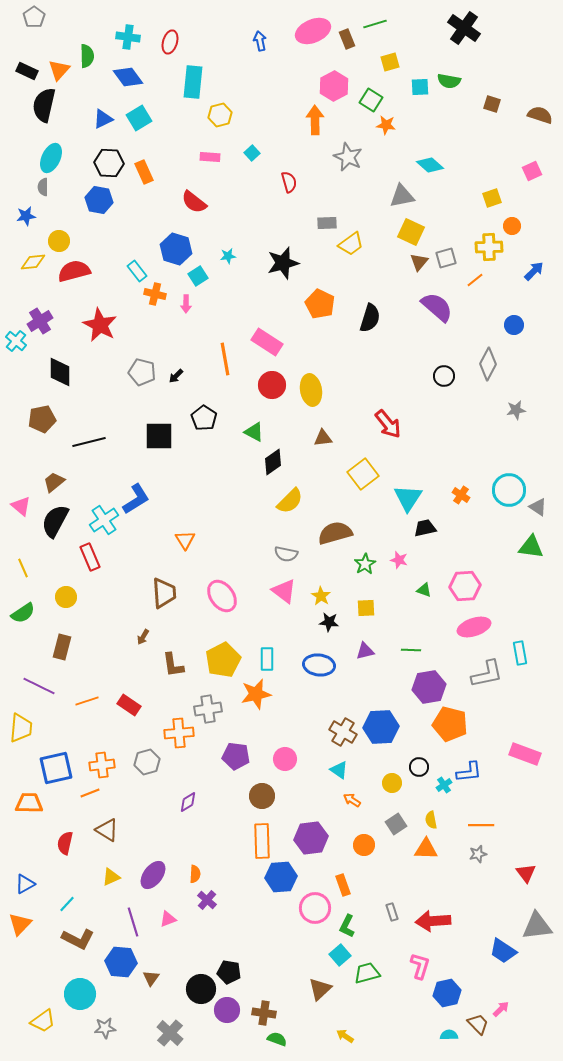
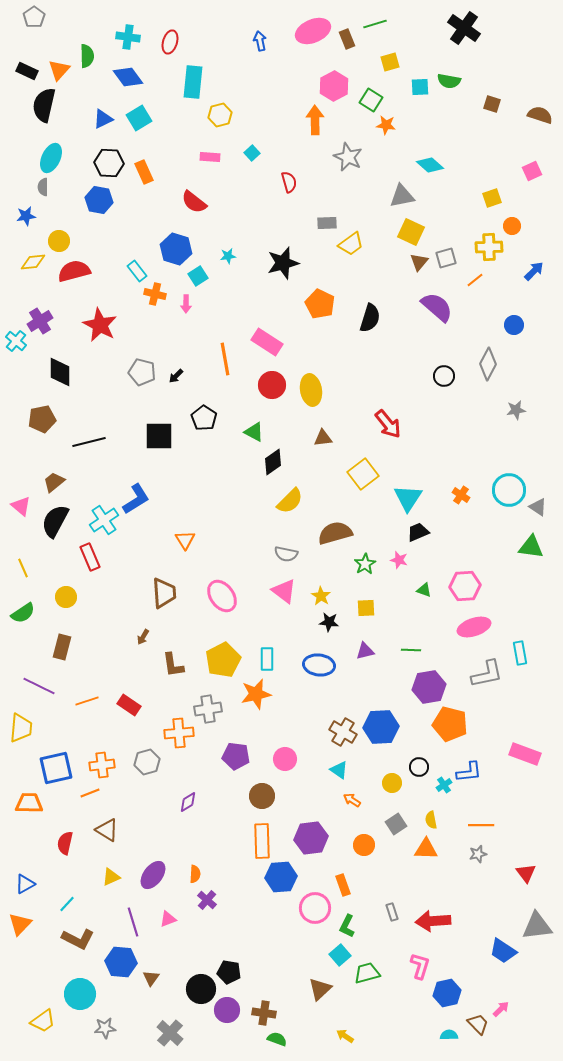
black trapezoid at (425, 528): moved 7 px left, 4 px down; rotated 10 degrees counterclockwise
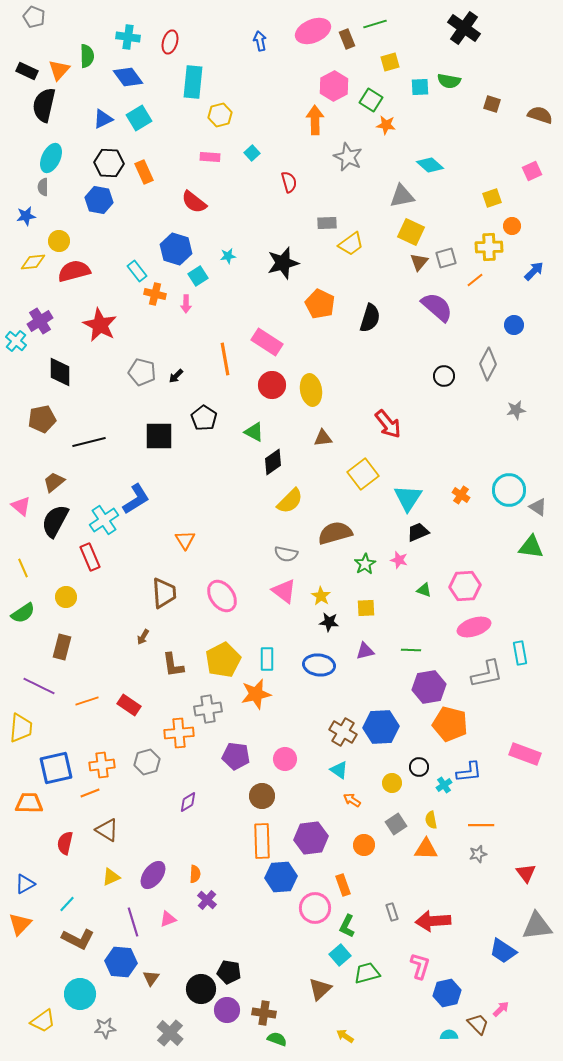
gray pentagon at (34, 17): rotated 15 degrees counterclockwise
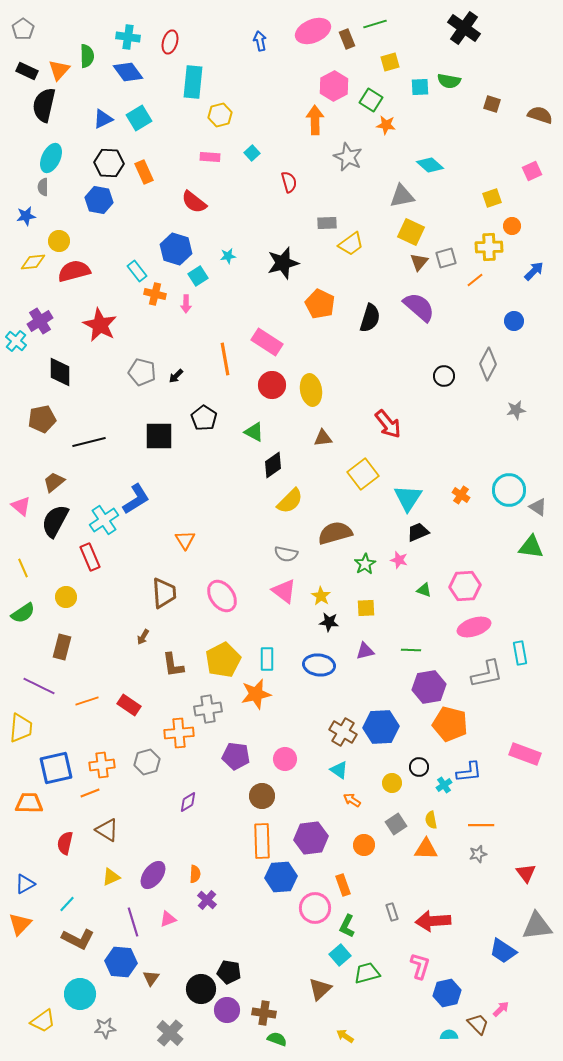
gray pentagon at (34, 17): moved 11 px left, 12 px down; rotated 15 degrees clockwise
blue diamond at (128, 77): moved 5 px up
purple semicircle at (437, 307): moved 18 px left
blue circle at (514, 325): moved 4 px up
black diamond at (273, 462): moved 3 px down
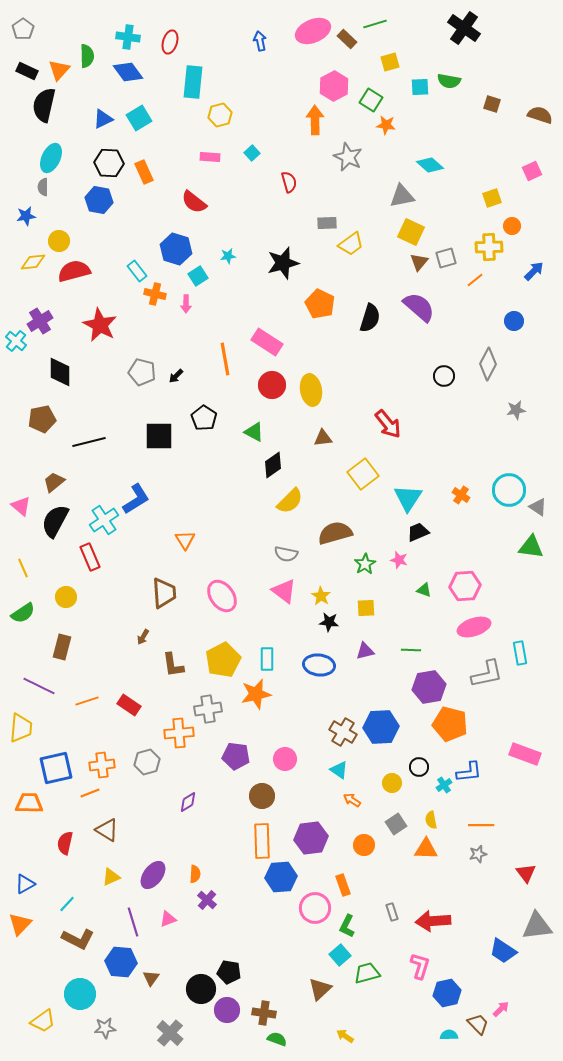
brown rectangle at (347, 39): rotated 24 degrees counterclockwise
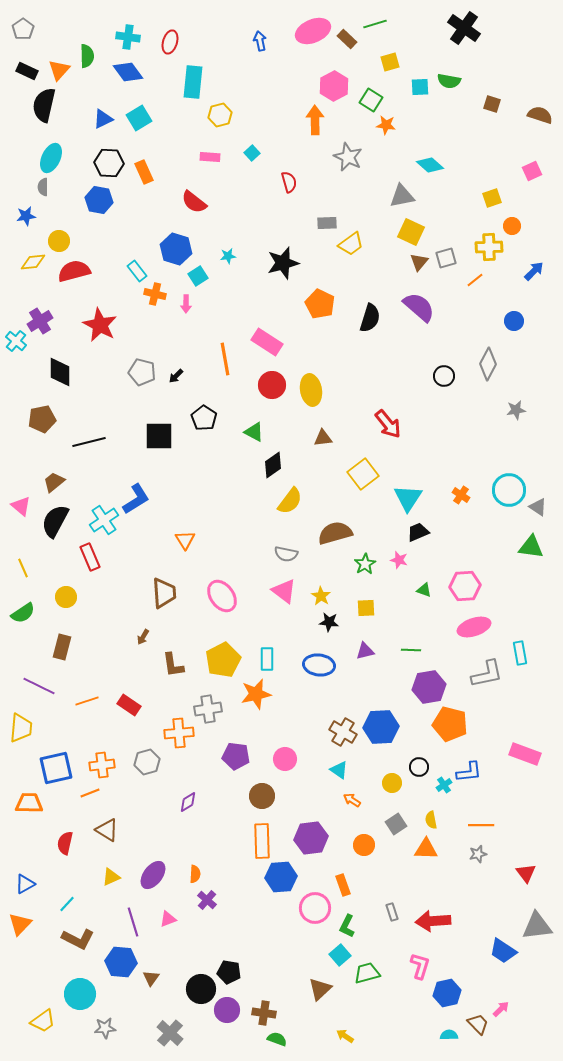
yellow semicircle at (290, 501): rotated 8 degrees counterclockwise
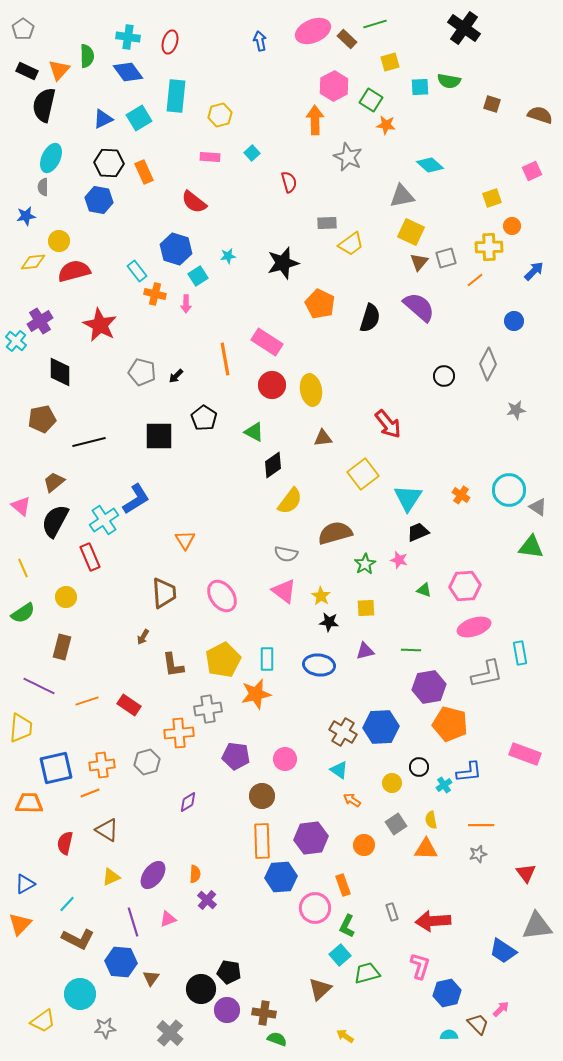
cyan rectangle at (193, 82): moved 17 px left, 14 px down
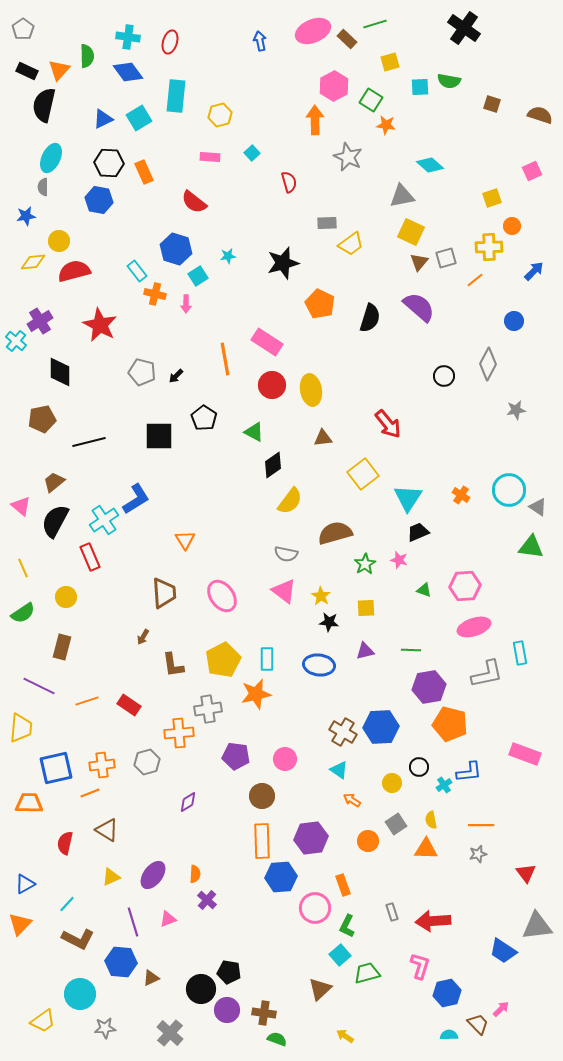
orange circle at (364, 845): moved 4 px right, 4 px up
brown triangle at (151, 978): rotated 30 degrees clockwise
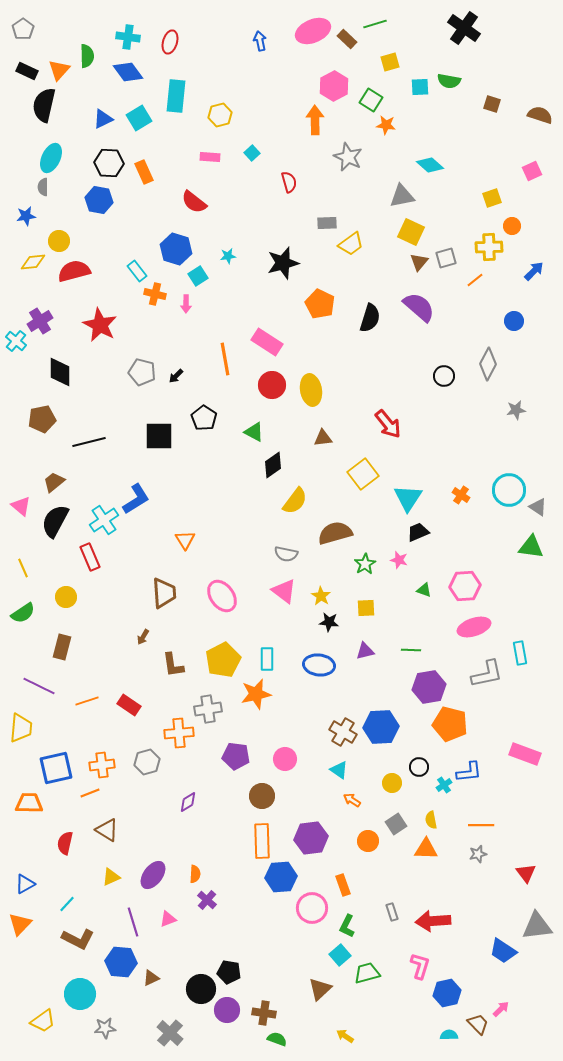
yellow semicircle at (290, 501): moved 5 px right
pink circle at (315, 908): moved 3 px left
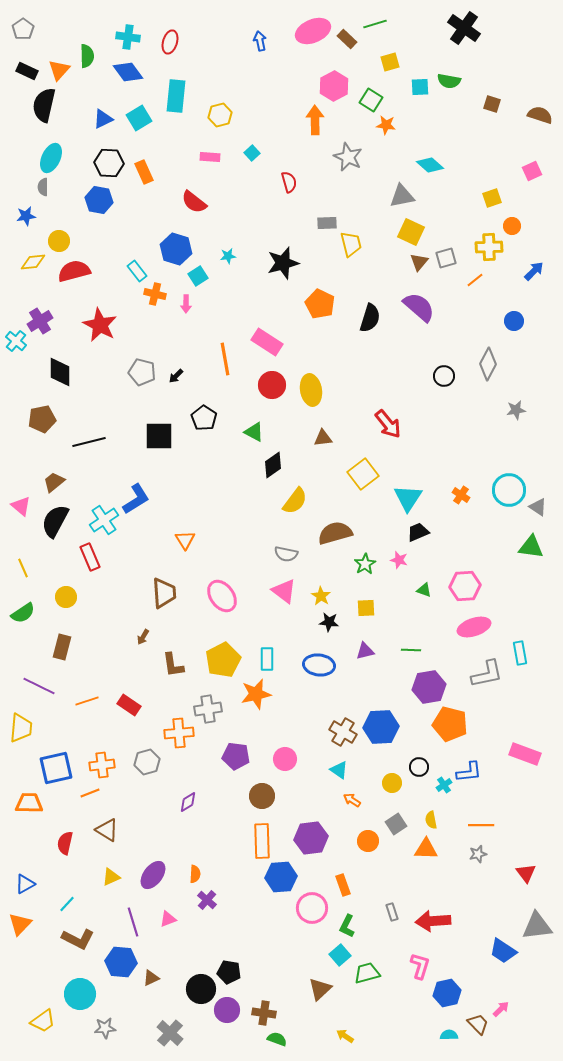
yellow trapezoid at (351, 244): rotated 68 degrees counterclockwise
